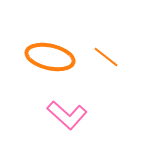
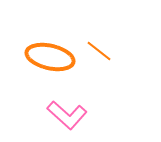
orange line: moved 7 px left, 6 px up
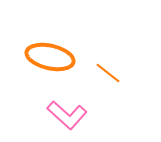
orange line: moved 9 px right, 22 px down
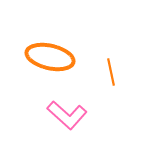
orange line: moved 3 px right, 1 px up; rotated 40 degrees clockwise
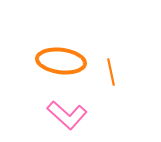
orange ellipse: moved 11 px right, 4 px down; rotated 6 degrees counterclockwise
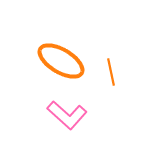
orange ellipse: rotated 24 degrees clockwise
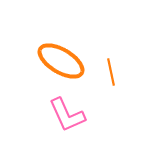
pink L-shape: rotated 24 degrees clockwise
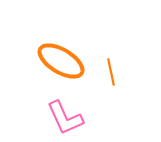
pink L-shape: moved 2 px left, 3 px down
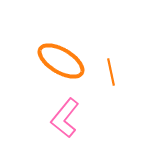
pink L-shape: rotated 63 degrees clockwise
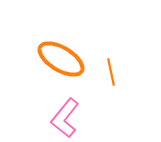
orange ellipse: moved 2 px up
